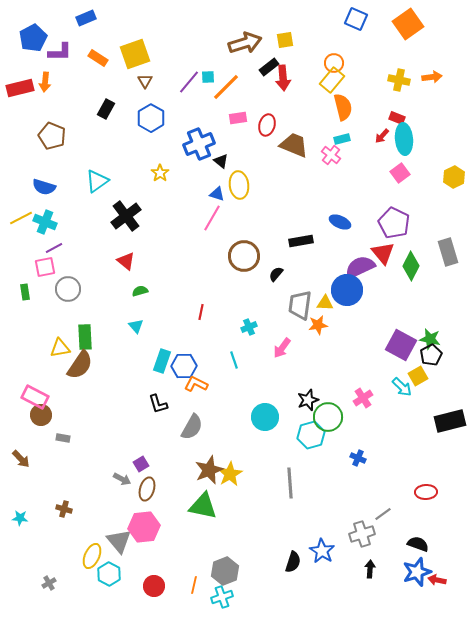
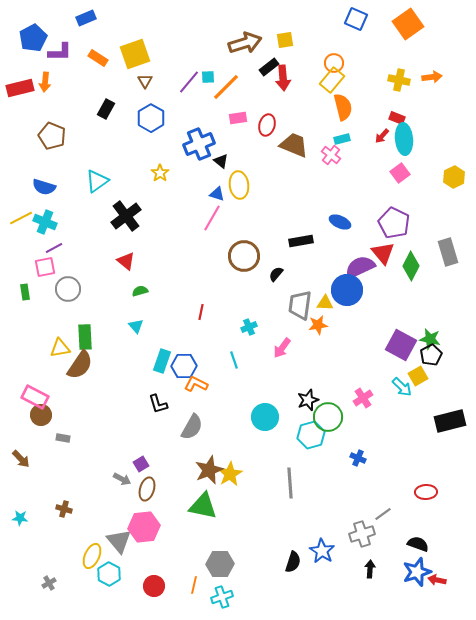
gray hexagon at (225, 571): moved 5 px left, 7 px up; rotated 20 degrees clockwise
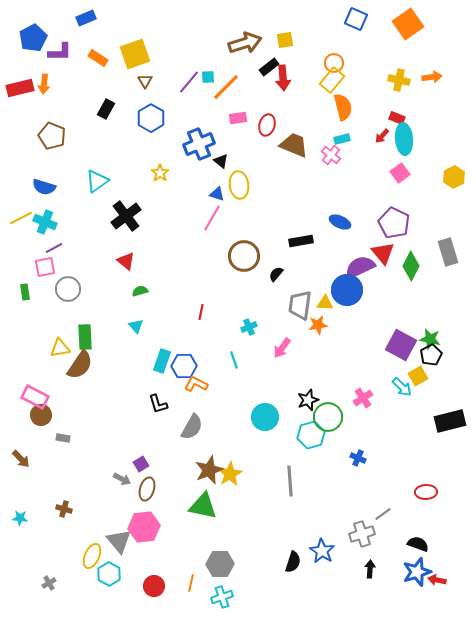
orange arrow at (45, 82): moved 1 px left, 2 px down
gray line at (290, 483): moved 2 px up
orange line at (194, 585): moved 3 px left, 2 px up
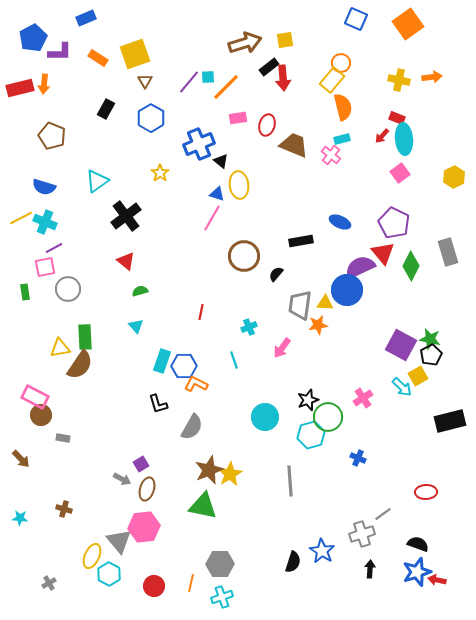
orange circle at (334, 63): moved 7 px right
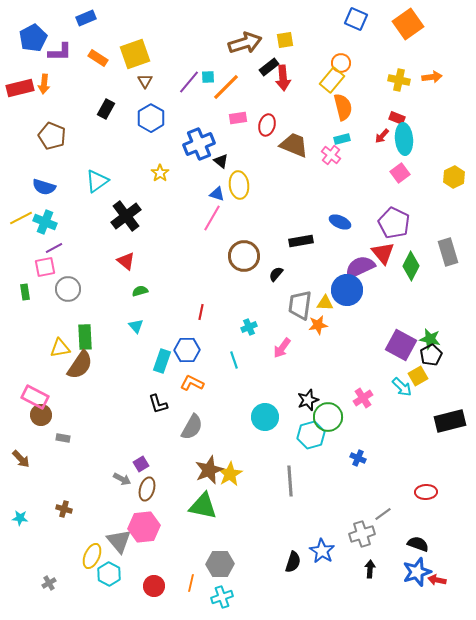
blue hexagon at (184, 366): moved 3 px right, 16 px up
orange L-shape at (196, 384): moved 4 px left, 1 px up
